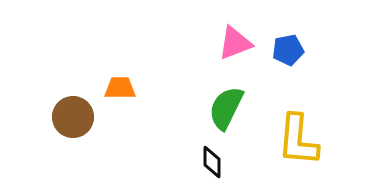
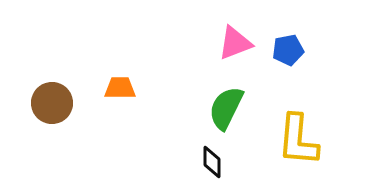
brown circle: moved 21 px left, 14 px up
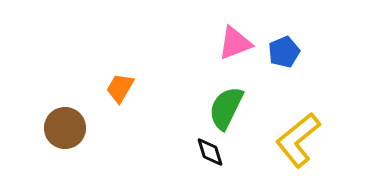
blue pentagon: moved 4 px left, 2 px down; rotated 12 degrees counterclockwise
orange trapezoid: rotated 60 degrees counterclockwise
brown circle: moved 13 px right, 25 px down
yellow L-shape: rotated 46 degrees clockwise
black diamond: moved 2 px left, 10 px up; rotated 16 degrees counterclockwise
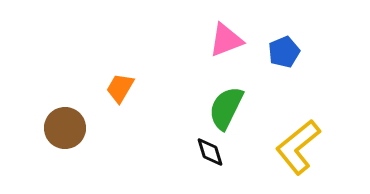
pink triangle: moved 9 px left, 3 px up
yellow L-shape: moved 7 px down
